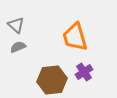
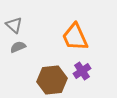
gray triangle: moved 2 px left
orange trapezoid: rotated 8 degrees counterclockwise
purple cross: moved 2 px left, 1 px up
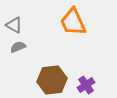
gray triangle: rotated 12 degrees counterclockwise
orange trapezoid: moved 2 px left, 15 px up
purple cross: moved 4 px right, 14 px down
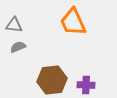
gray triangle: rotated 24 degrees counterclockwise
purple cross: rotated 36 degrees clockwise
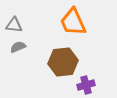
brown hexagon: moved 11 px right, 18 px up
purple cross: rotated 18 degrees counterclockwise
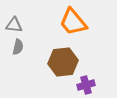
orange trapezoid: rotated 16 degrees counterclockwise
gray semicircle: rotated 126 degrees clockwise
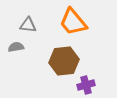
gray triangle: moved 14 px right
gray semicircle: moved 2 px left; rotated 112 degrees counterclockwise
brown hexagon: moved 1 px right, 1 px up
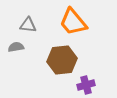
brown hexagon: moved 2 px left, 1 px up
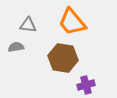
orange trapezoid: moved 1 px left
brown hexagon: moved 1 px right, 2 px up; rotated 16 degrees clockwise
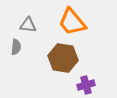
gray semicircle: rotated 105 degrees clockwise
